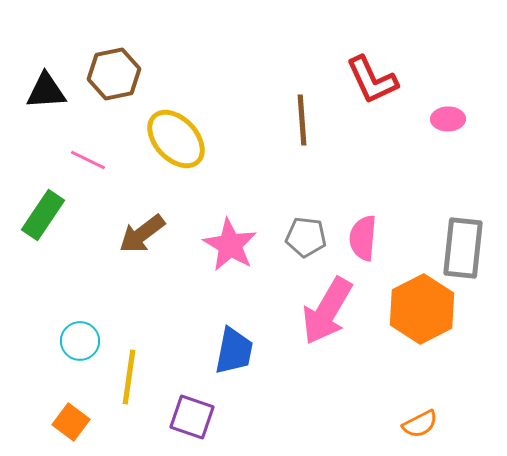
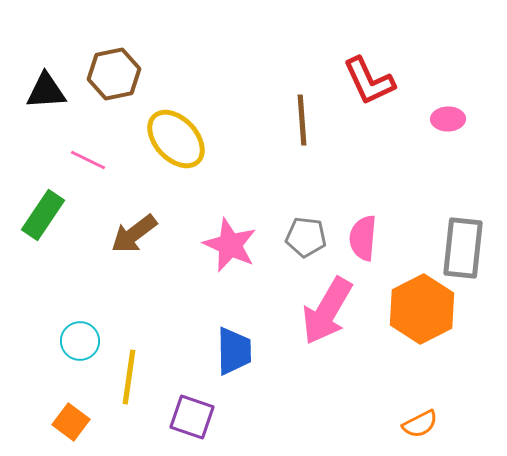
red L-shape: moved 3 px left, 1 px down
brown arrow: moved 8 px left
pink star: rotated 6 degrees counterclockwise
blue trapezoid: rotated 12 degrees counterclockwise
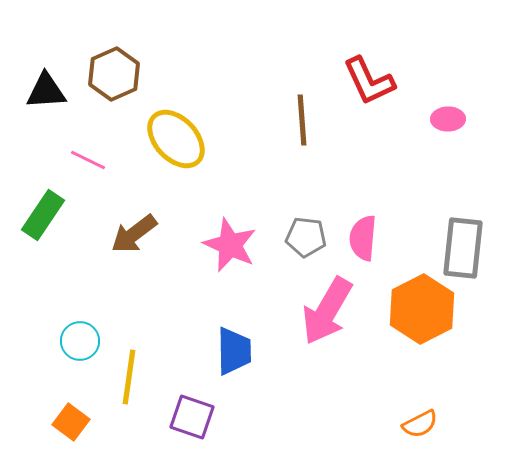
brown hexagon: rotated 12 degrees counterclockwise
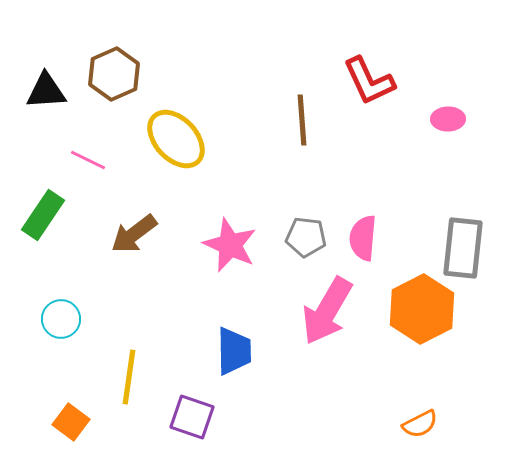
cyan circle: moved 19 px left, 22 px up
